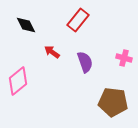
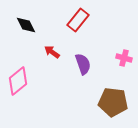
purple semicircle: moved 2 px left, 2 px down
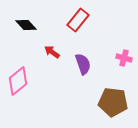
black diamond: rotated 15 degrees counterclockwise
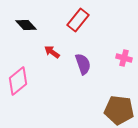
brown pentagon: moved 6 px right, 8 px down
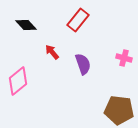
red arrow: rotated 14 degrees clockwise
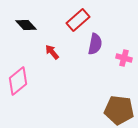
red rectangle: rotated 10 degrees clockwise
purple semicircle: moved 12 px right, 20 px up; rotated 30 degrees clockwise
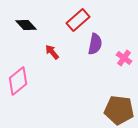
pink cross: rotated 21 degrees clockwise
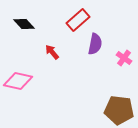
black diamond: moved 2 px left, 1 px up
pink diamond: rotated 52 degrees clockwise
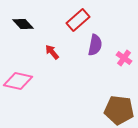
black diamond: moved 1 px left
purple semicircle: moved 1 px down
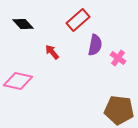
pink cross: moved 6 px left
